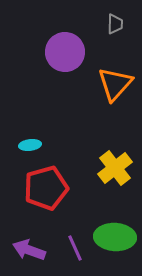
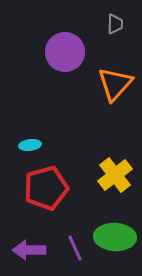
yellow cross: moved 7 px down
purple arrow: rotated 20 degrees counterclockwise
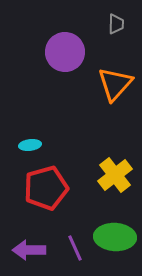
gray trapezoid: moved 1 px right
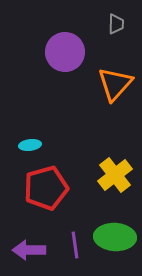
purple line: moved 3 px up; rotated 16 degrees clockwise
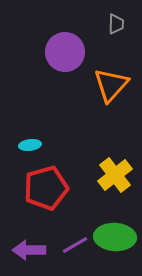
orange triangle: moved 4 px left, 1 px down
purple line: rotated 68 degrees clockwise
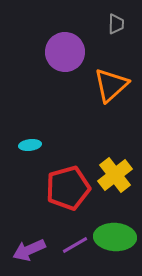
orange triangle: rotated 6 degrees clockwise
red pentagon: moved 22 px right
purple arrow: rotated 24 degrees counterclockwise
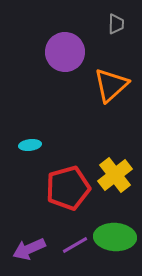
purple arrow: moved 1 px up
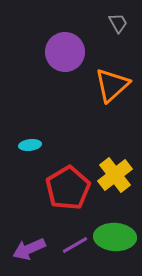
gray trapezoid: moved 2 px right, 1 px up; rotated 30 degrees counterclockwise
orange triangle: moved 1 px right
red pentagon: rotated 15 degrees counterclockwise
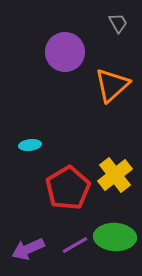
purple arrow: moved 1 px left
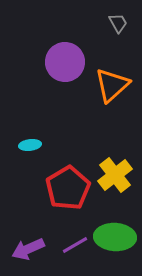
purple circle: moved 10 px down
